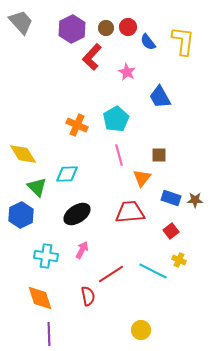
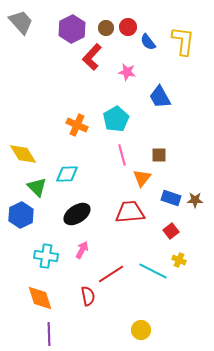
pink star: rotated 18 degrees counterclockwise
pink line: moved 3 px right
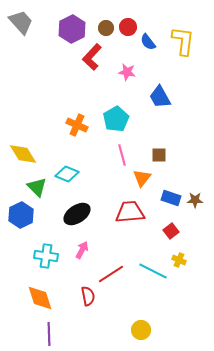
cyan diamond: rotated 25 degrees clockwise
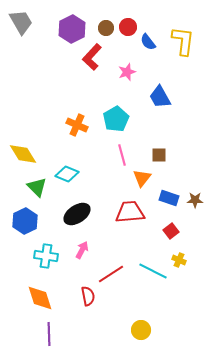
gray trapezoid: rotated 12 degrees clockwise
pink star: rotated 30 degrees counterclockwise
blue rectangle: moved 2 px left
blue hexagon: moved 4 px right, 6 px down
